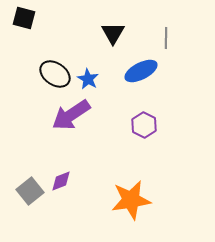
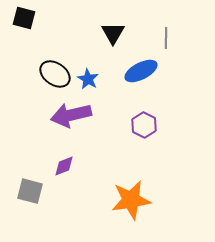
purple arrow: rotated 21 degrees clockwise
purple diamond: moved 3 px right, 15 px up
gray square: rotated 36 degrees counterclockwise
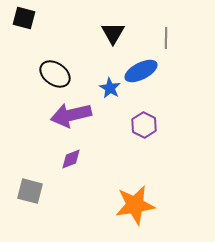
blue star: moved 22 px right, 9 px down
purple diamond: moved 7 px right, 7 px up
orange star: moved 4 px right, 5 px down
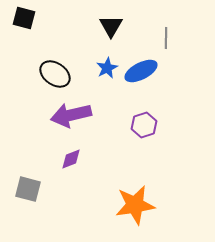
black triangle: moved 2 px left, 7 px up
blue star: moved 3 px left, 20 px up; rotated 15 degrees clockwise
purple hexagon: rotated 15 degrees clockwise
gray square: moved 2 px left, 2 px up
